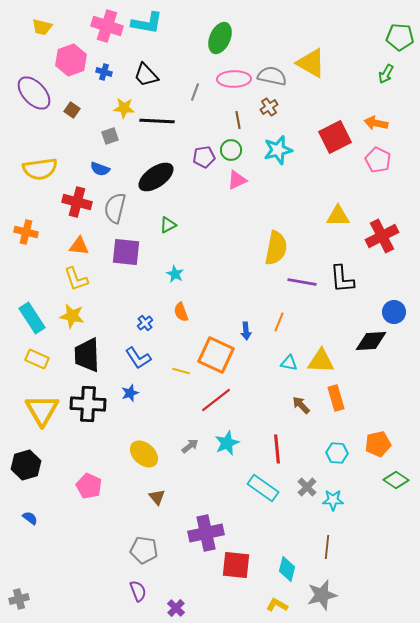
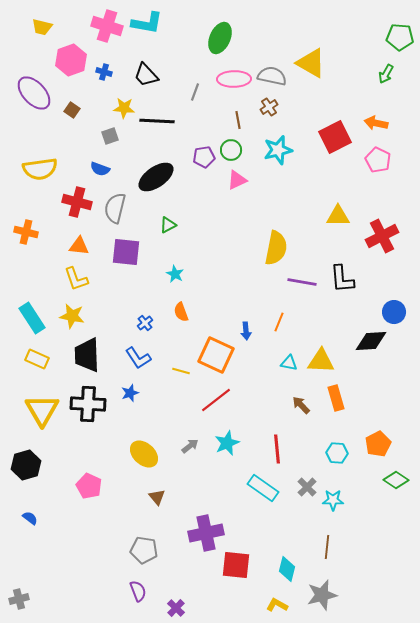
orange pentagon at (378, 444): rotated 15 degrees counterclockwise
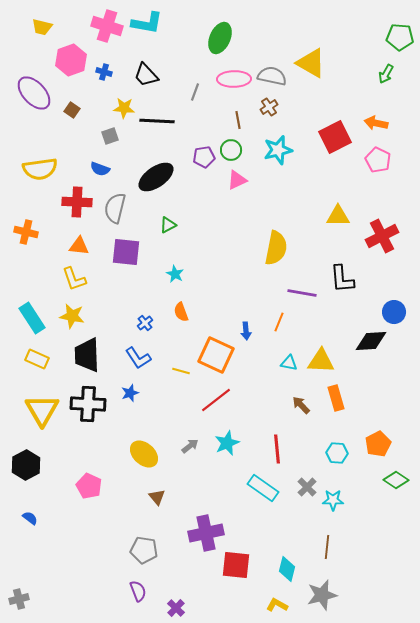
red cross at (77, 202): rotated 12 degrees counterclockwise
yellow L-shape at (76, 279): moved 2 px left
purple line at (302, 282): moved 11 px down
black hexagon at (26, 465): rotated 12 degrees counterclockwise
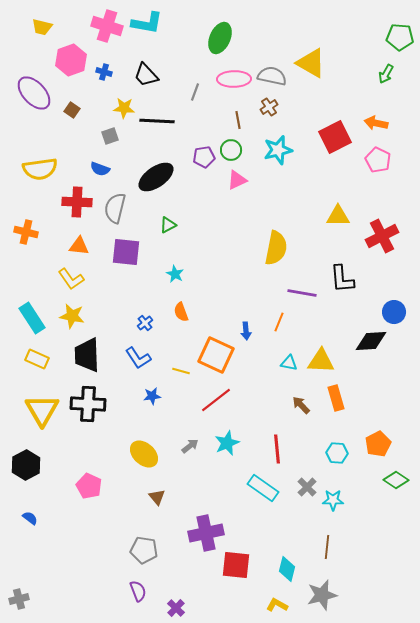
yellow L-shape at (74, 279): moved 3 px left; rotated 16 degrees counterclockwise
blue star at (130, 393): moved 22 px right, 3 px down; rotated 12 degrees clockwise
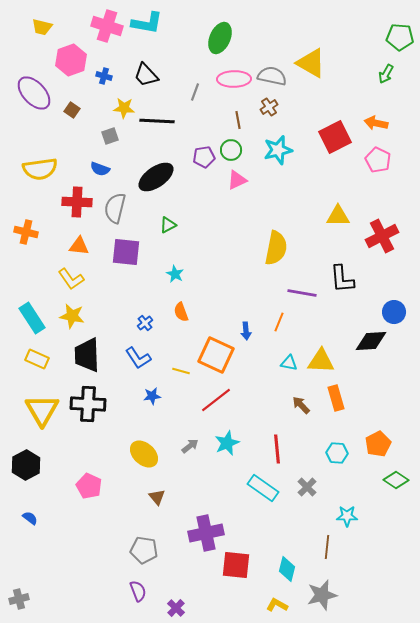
blue cross at (104, 72): moved 4 px down
cyan star at (333, 500): moved 14 px right, 16 px down
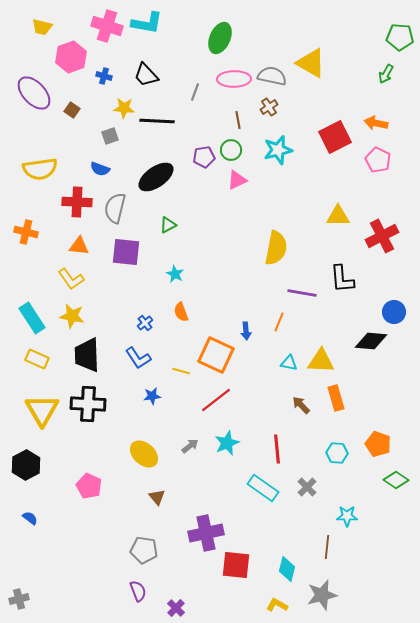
pink hexagon at (71, 60): moved 3 px up
black diamond at (371, 341): rotated 8 degrees clockwise
orange pentagon at (378, 444): rotated 25 degrees counterclockwise
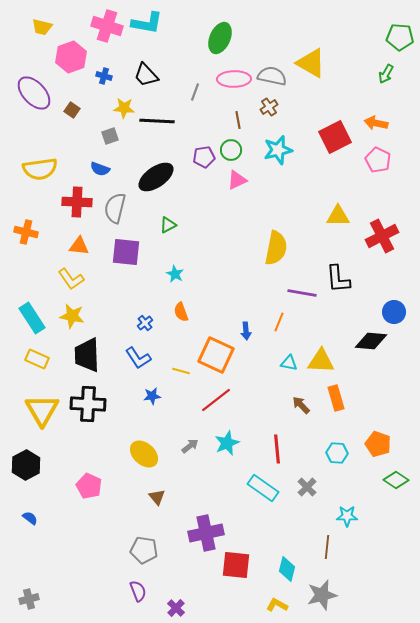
black L-shape at (342, 279): moved 4 px left
gray cross at (19, 599): moved 10 px right
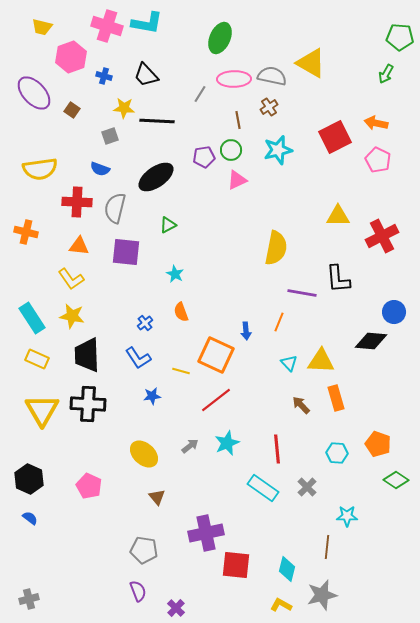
gray line at (195, 92): moved 5 px right, 2 px down; rotated 12 degrees clockwise
cyan triangle at (289, 363): rotated 36 degrees clockwise
black hexagon at (26, 465): moved 3 px right, 14 px down; rotated 8 degrees counterclockwise
yellow L-shape at (277, 605): moved 4 px right
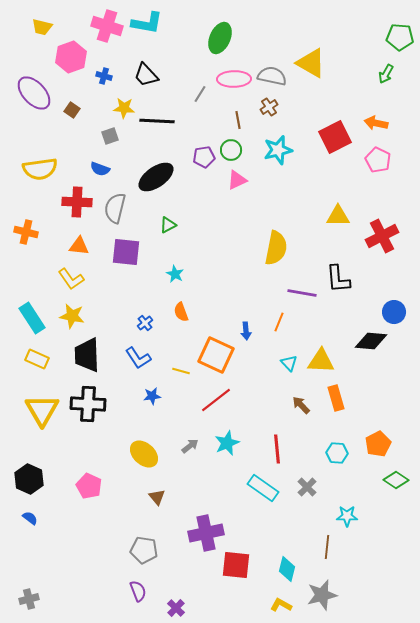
orange pentagon at (378, 444): rotated 25 degrees clockwise
